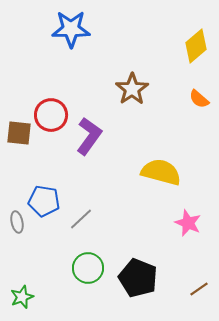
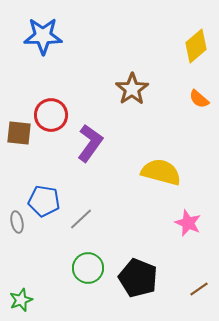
blue star: moved 28 px left, 7 px down
purple L-shape: moved 1 px right, 7 px down
green star: moved 1 px left, 3 px down
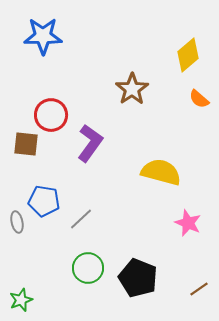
yellow diamond: moved 8 px left, 9 px down
brown square: moved 7 px right, 11 px down
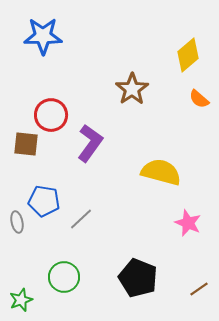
green circle: moved 24 px left, 9 px down
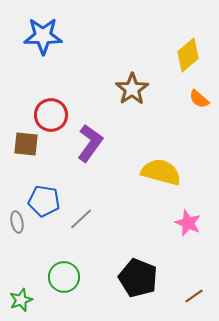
brown line: moved 5 px left, 7 px down
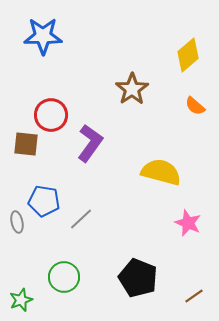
orange semicircle: moved 4 px left, 7 px down
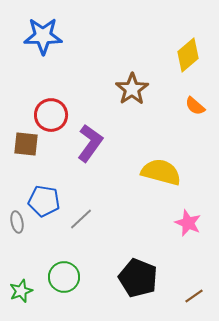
green star: moved 9 px up
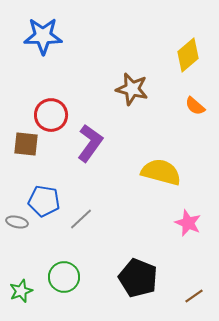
brown star: rotated 24 degrees counterclockwise
gray ellipse: rotated 65 degrees counterclockwise
